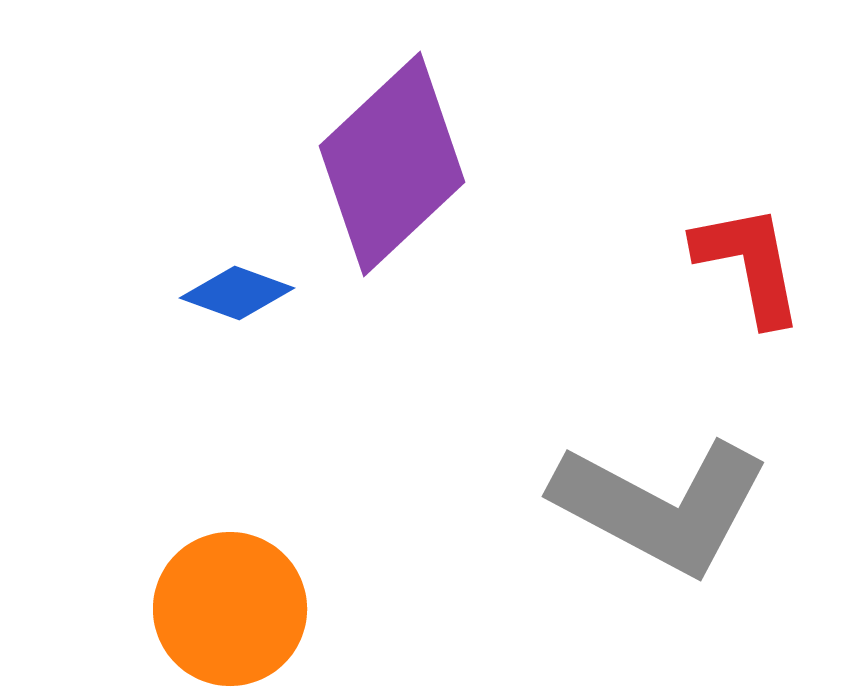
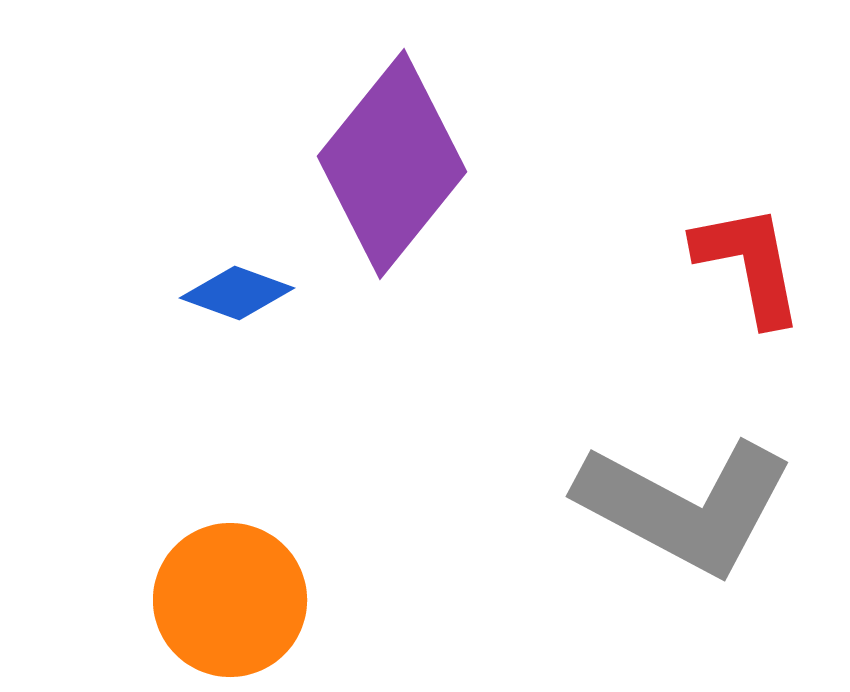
purple diamond: rotated 8 degrees counterclockwise
gray L-shape: moved 24 px right
orange circle: moved 9 px up
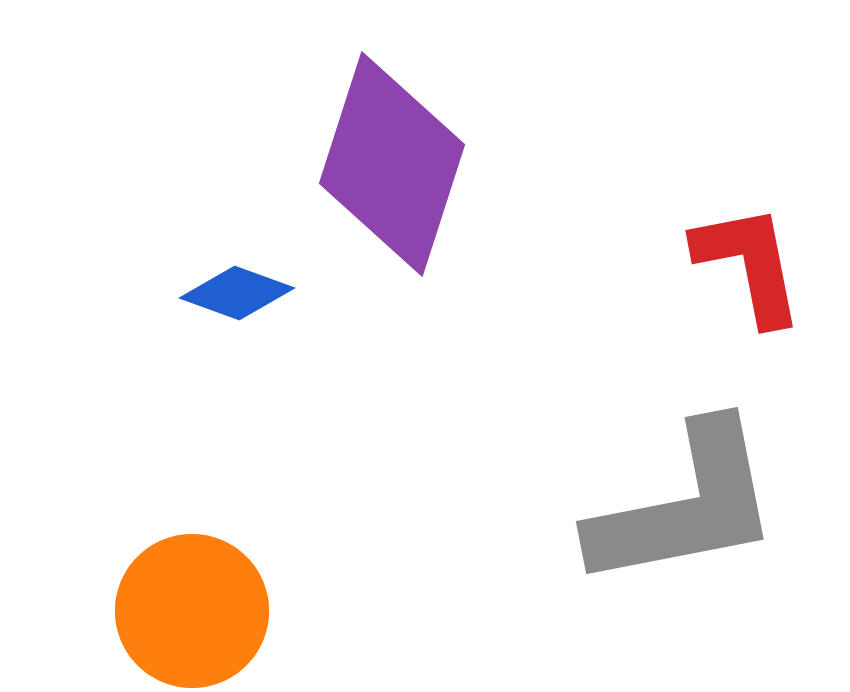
purple diamond: rotated 21 degrees counterclockwise
gray L-shape: rotated 39 degrees counterclockwise
orange circle: moved 38 px left, 11 px down
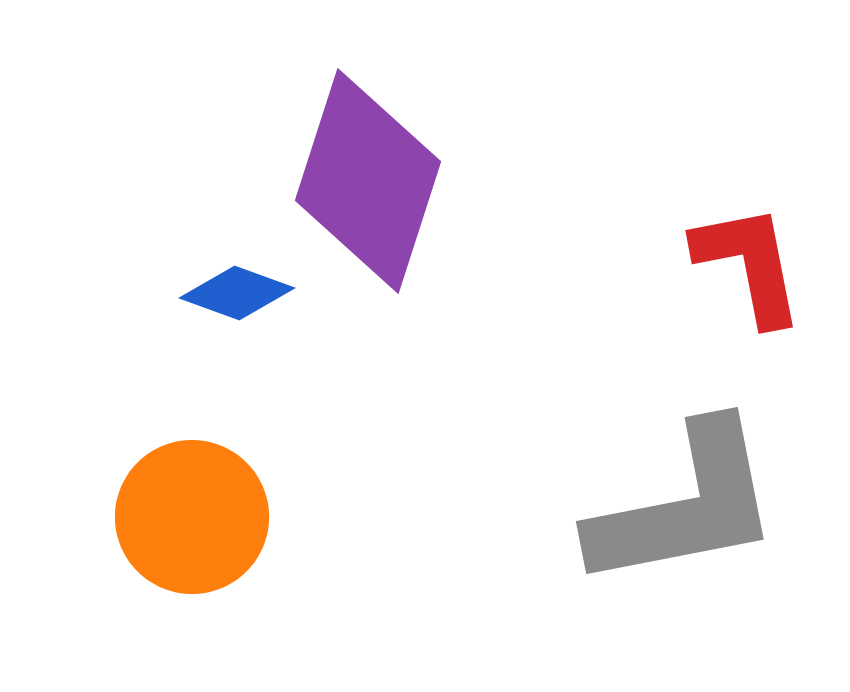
purple diamond: moved 24 px left, 17 px down
orange circle: moved 94 px up
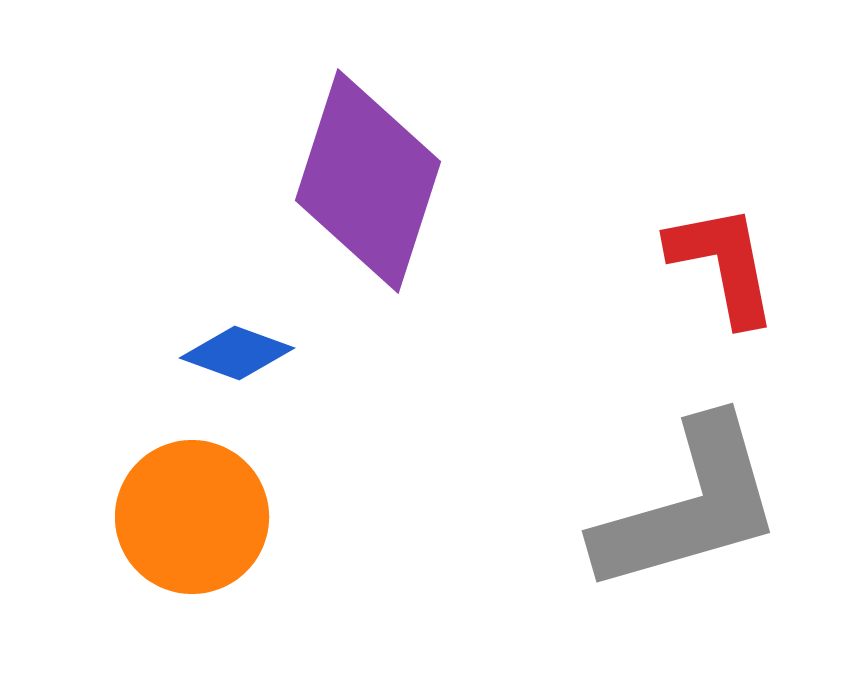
red L-shape: moved 26 px left
blue diamond: moved 60 px down
gray L-shape: moved 4 px right; rotated 5 degrees counterclockwise
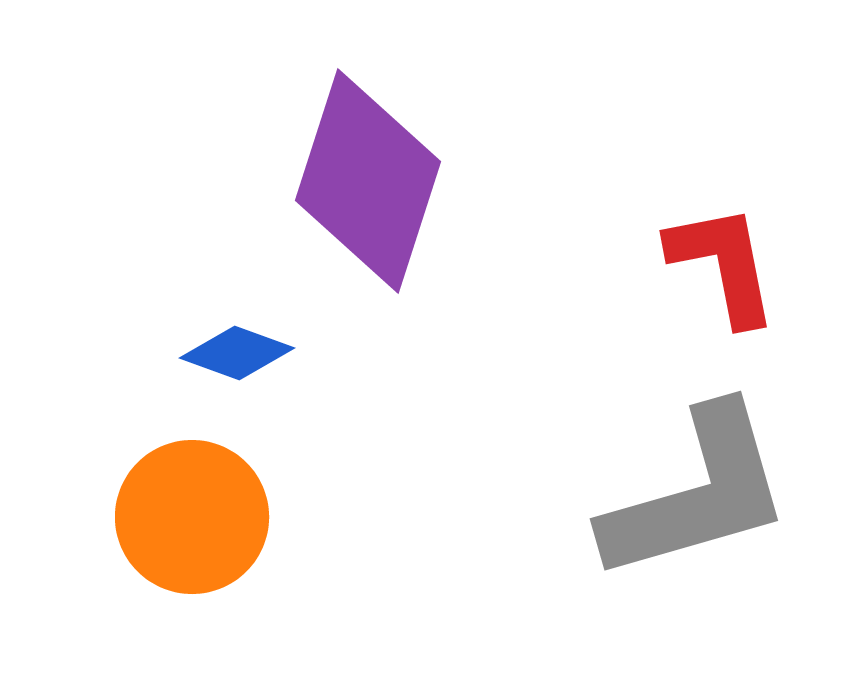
gray L-shape: moved 8 px right, 12 px up
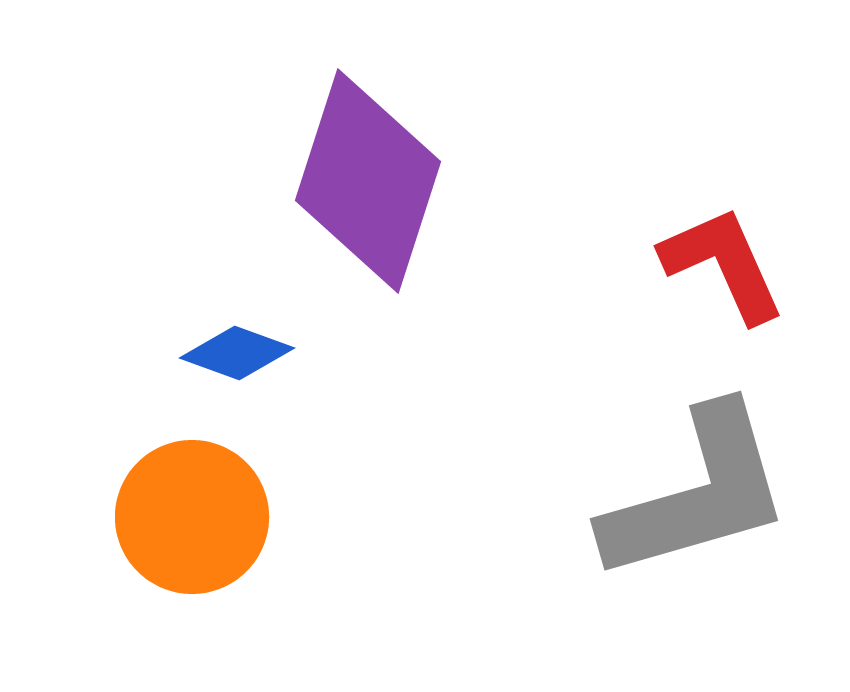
red L-shape: rotated 13 degrees counterclockwise
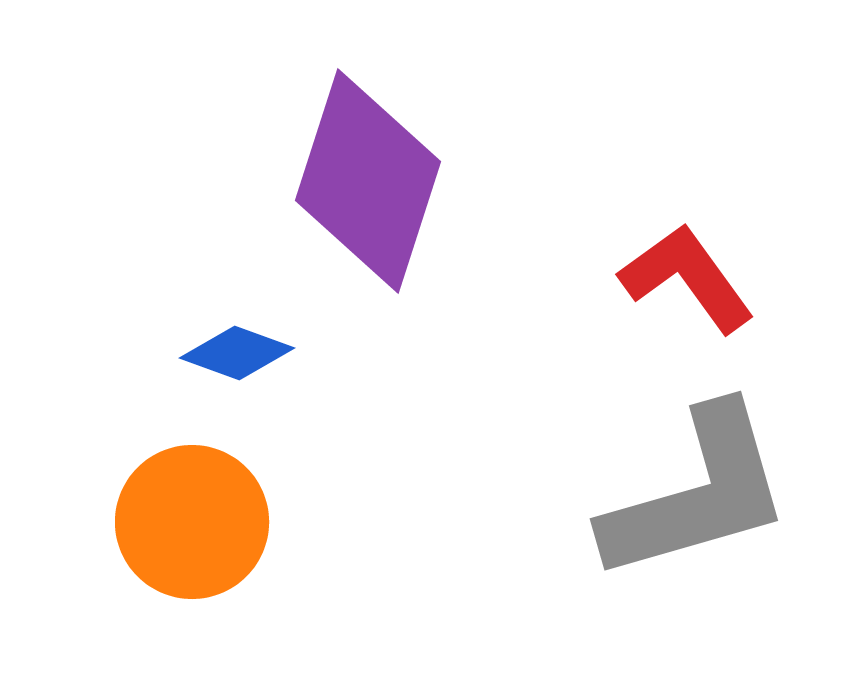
red L-shape: moved 36 px left, 14 px down; rotated 12 degrees counterclockwise
orange circle: moved 5 px down
